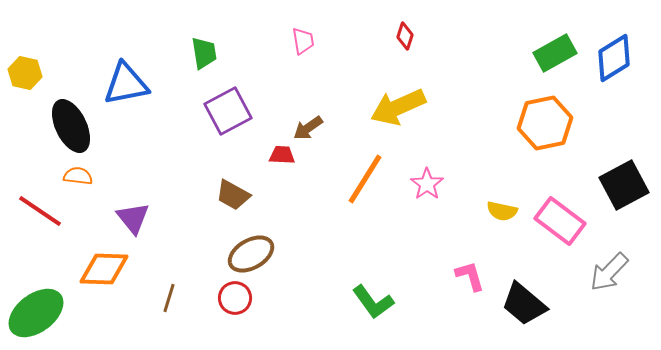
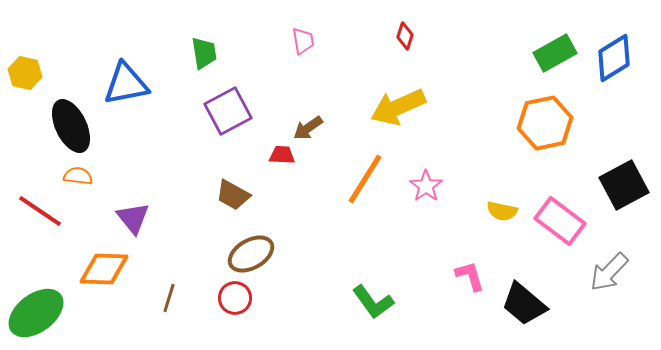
pink star: moved 1 px left, 2 px down
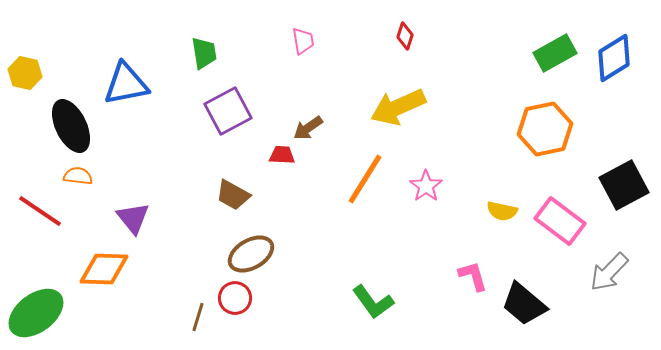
orange hexagon: moved 6 px down
pink L-shape: moved 3 px right
brown line: moved 29 px right, 19 px down
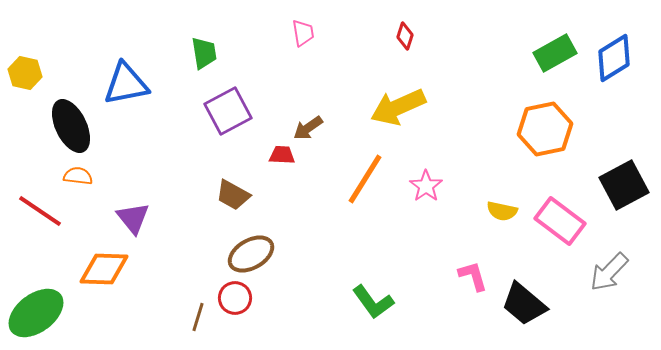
pink trapezoid: moved 8 px up
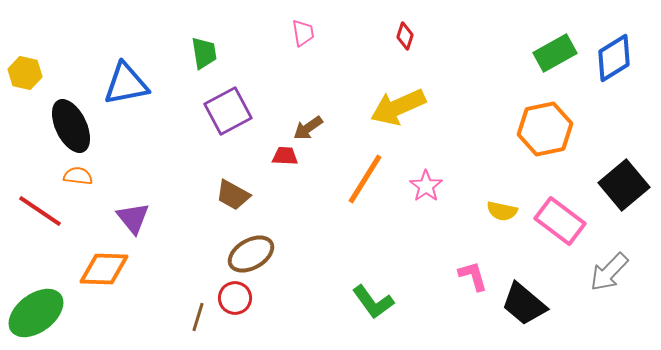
red trapezoid: moved 3 px right, 1 px down
black square: rotated 12 degrees counterclockwise
